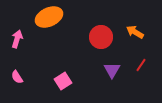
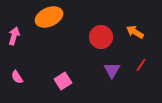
pink arrow: moved 3 px left, 3 px up
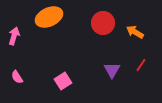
red circle: moved 2 px right, 14 px up
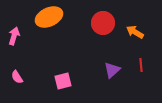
red line: rotated 40 degrees counterclockwise
purple triangle: rotated 18 degrees clockwise
pink square: rotated 18 degrees clockwise
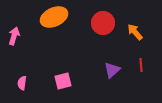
orange ellipse: moved 5 px right
orange arrow: rotated 18 degrees clockwise
pink semicircle: moved 5 px right, 6 px down; rotated 40 degrees clockwise
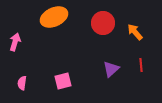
pink arrow: moved 1 px right, 6 px down
purple triangle: moved 1 px left, 1 px up
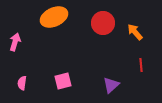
purple triangle: moved 16 px down
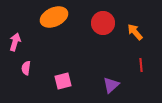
pink semicircle: moved 4 px right, 15 px up
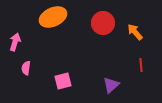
orange ellipse: moved 1 px left
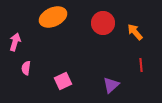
pink square: rotated 12 degrees counterclockwise
